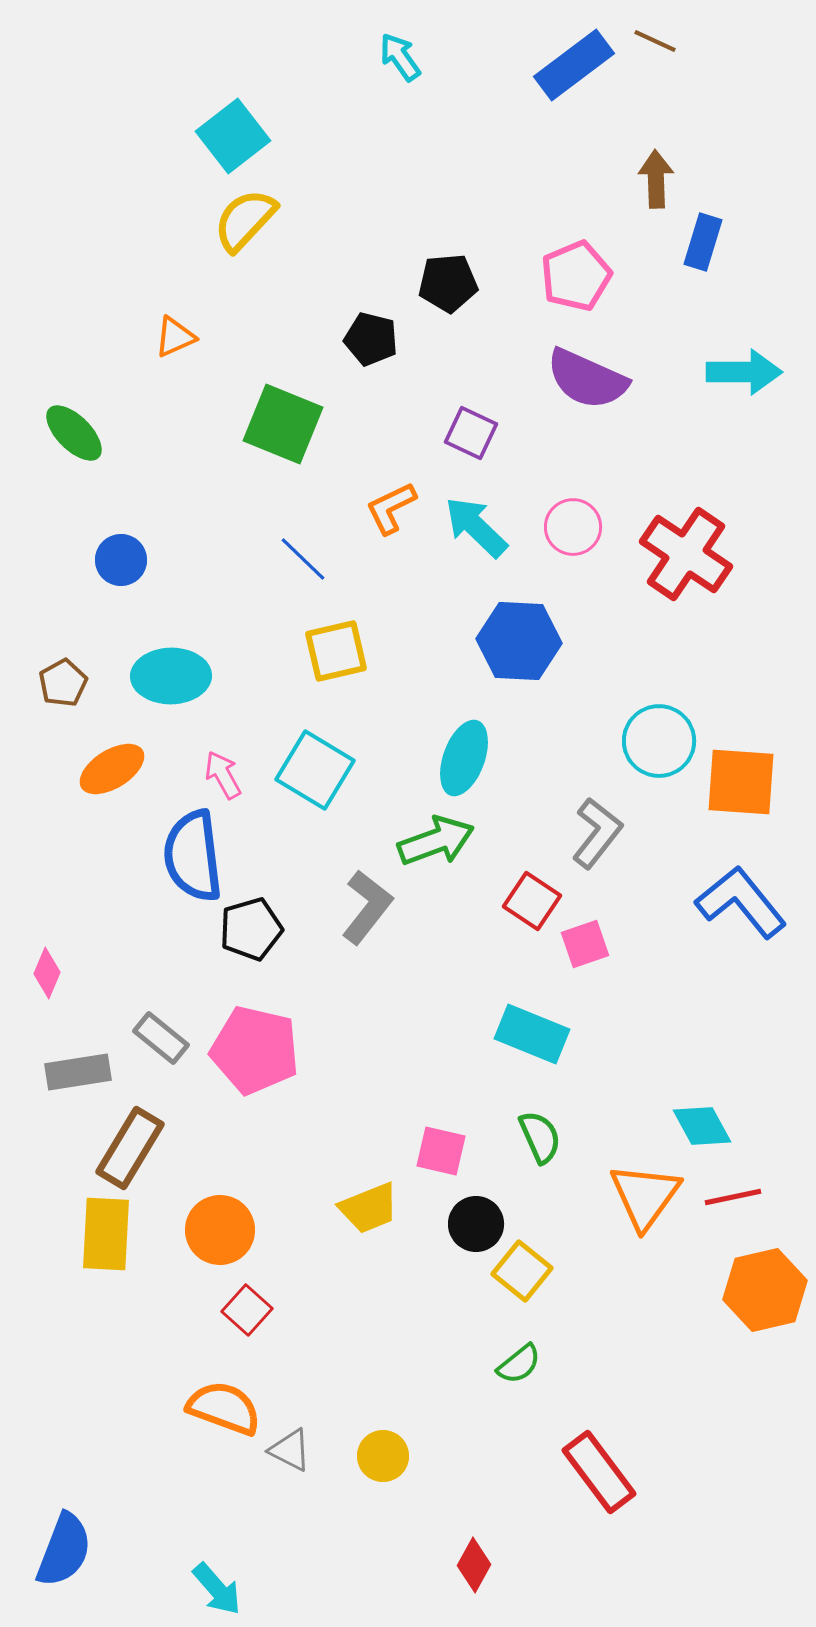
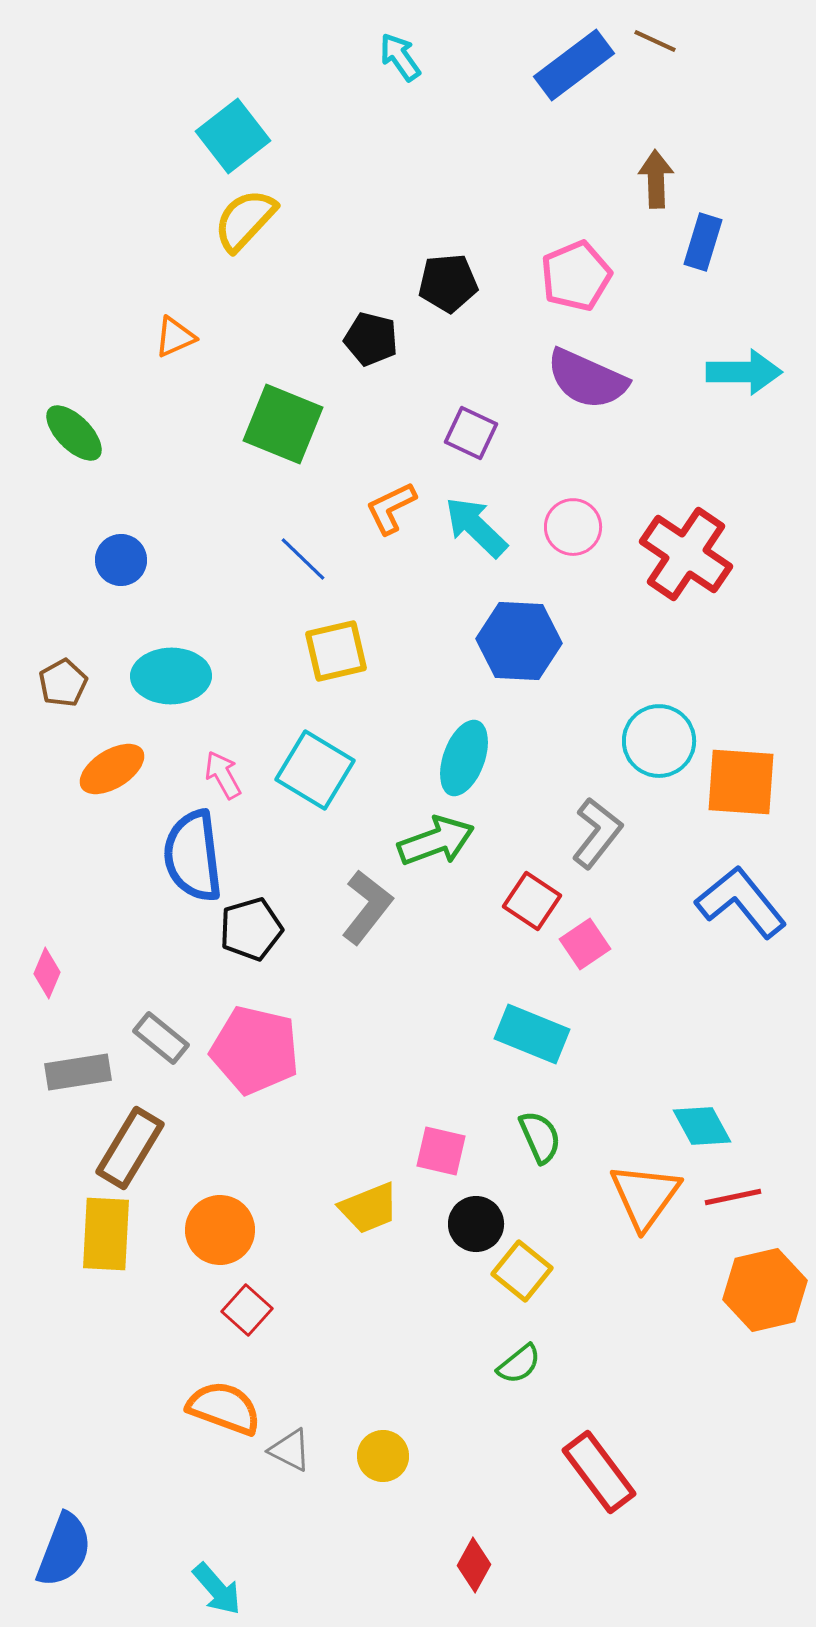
pink square at (585, 944): rotated 15 degrees counterclockwise
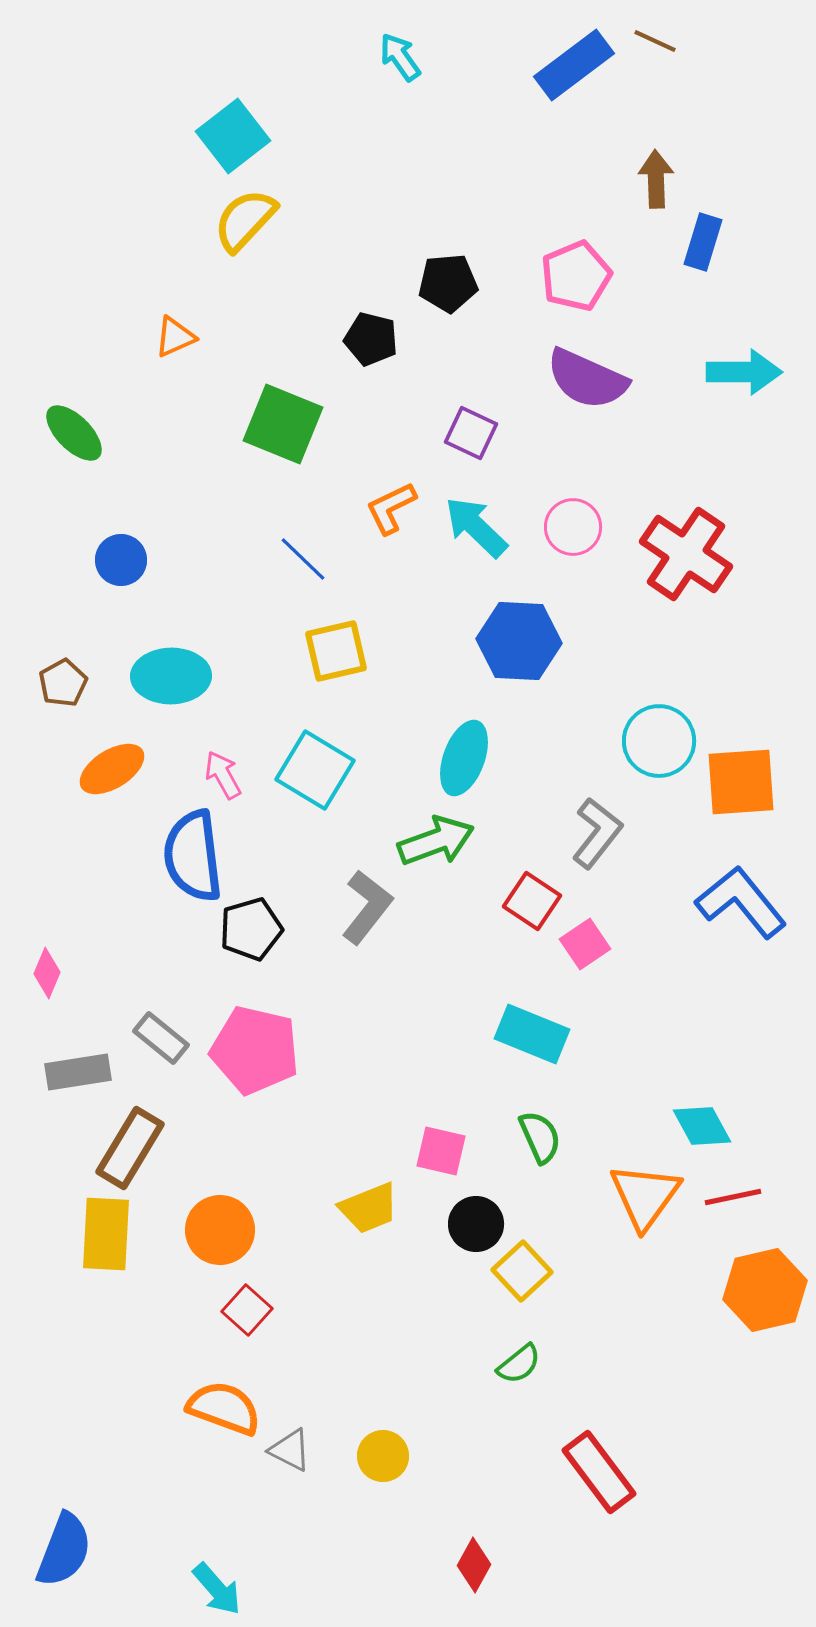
orange square at (741, 782): rotated 8 degrees counterclockwise
yellow square at (522, 1271): rotated 8 degrees clockwise
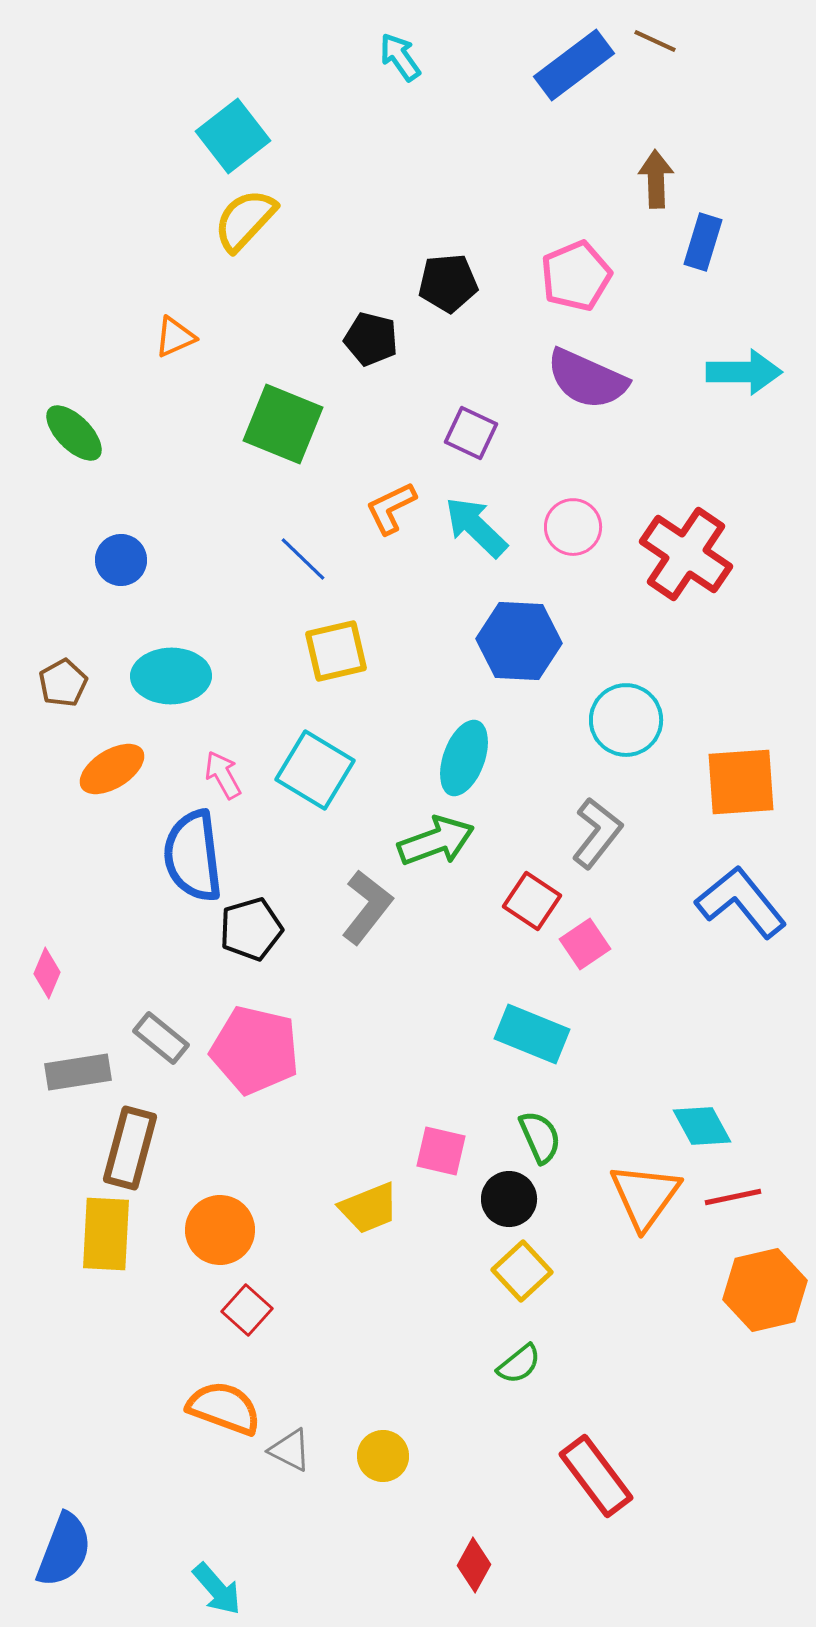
cyan circle at (659, 741): moved 33 px left, 21 px up
brown rectangle at (130, 1148): rotated 16 degrees counterclockwise
black circle at (476, 1224): moved 33 px right, 25 px up
red rectangle at (599, 1472): moved 3 px left, 4 px down
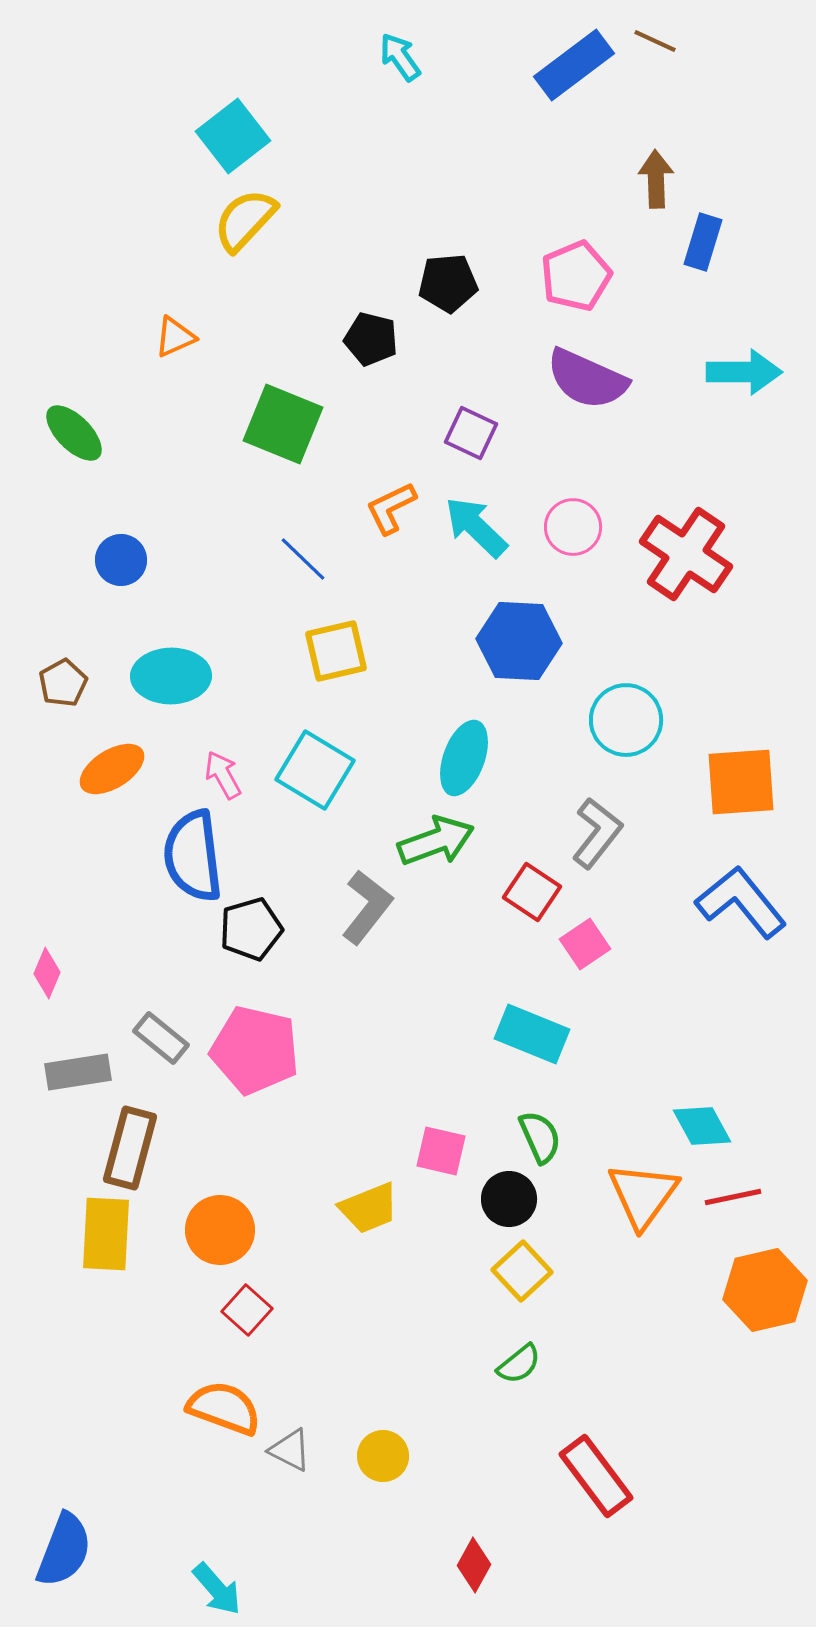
red square at (532, 901): moved 9 px up
orange triangle at (645, 1196): moved 2 px left, 1 px up
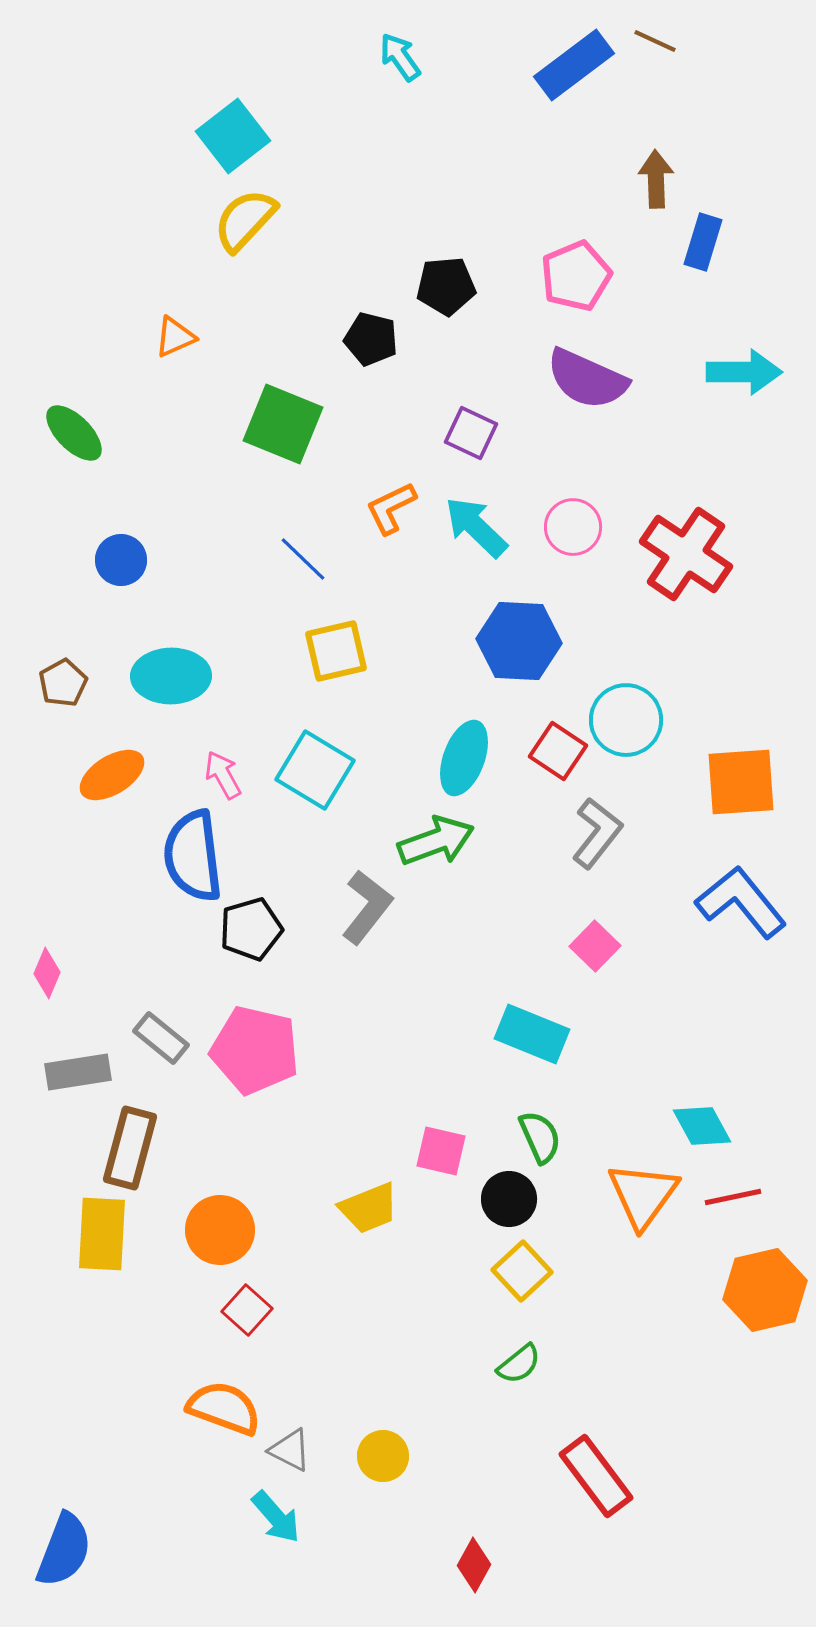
black pentagon at (448, 283): moved 2 px left, 3 px down
orange ellipse at (112, 769): moved 6 px down
red square at (532, 892): moved 26 px right, 141 px up
pink square at (585, 944): moved 10 px right, 2 px down; rotated 12 degrees counterclockwise
yellow rectangle at (106, 1234): moved 4 px left
cyan arrow at (217, 1589): moved 59 px right, 72 px up
